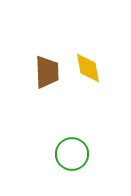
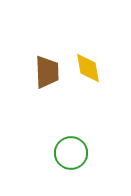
green circle: moved 1 px left, 1 px up
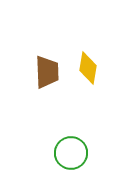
yellow diamond: rotated 20 degrees clockwise
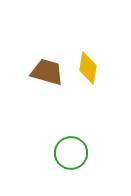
brown trapezoid: rotated 72 degrees counterclockwise
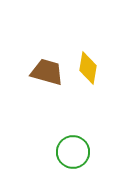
green circle: moved 2 px right, 1 px up
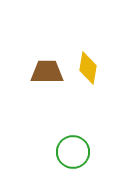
brown trapezoid: rotated 16 degrees counterclockwise
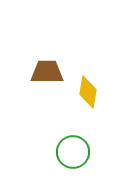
yellow diamond: moved 24 px down
